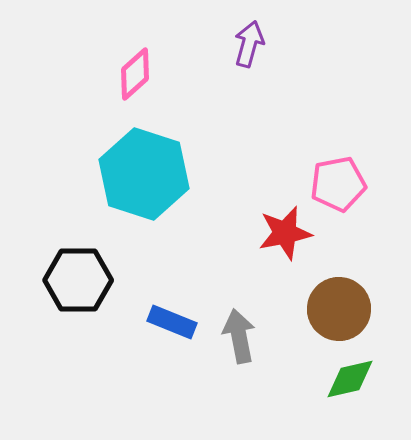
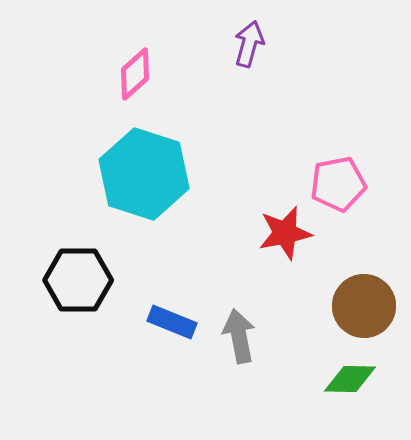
brown circle: moved 25 px right, 3 px up
green diamond: rotated 14 degrees clockwise
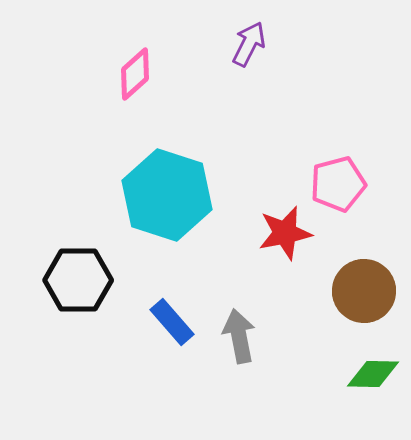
purple arrow: rotated 12 degrees clockwise
cyan hexagon: moved 23 px right, 21 px down
pink pentagon: rotated 4 degrees counterclockwise
brown circle: moved 15 px up
blue rectangle: rotated 27 degrees clockwise
green diamond: moved 23 px right, 5 px up
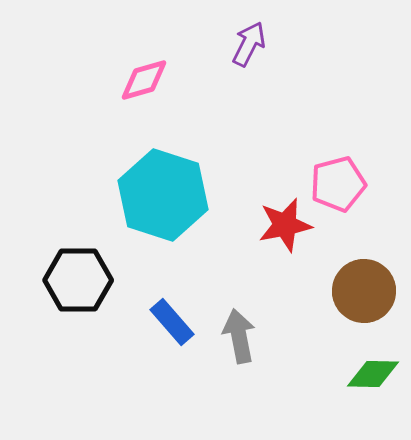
pink diamond: moved 9 px right, 6 px down; rotated 26 degrees clockwise
cyan hexagon: moved 4 px left
red star: moved 8 px up
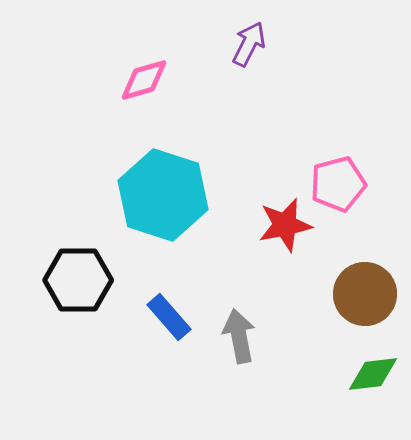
brown circle: moved 1 px right, 3 px down
blue rectangle: moved 3 px left, 5 px up
green diamond: rotated 8 degrees counterclockwise
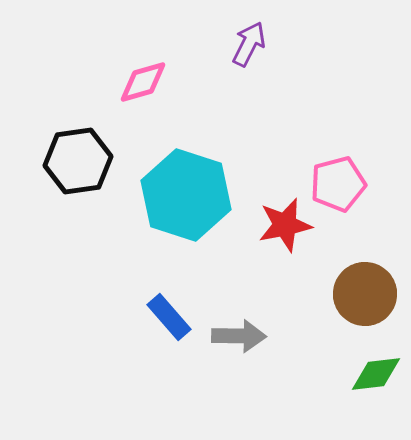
pink diamond: moved 1 px left, 2 px down
cyan hexagon: moved 23 px right
black hexagon: moved 119 px up; rotated 8 degrees counterclockwise
gray arrow: rotated 102 degrees clockwise
green diamond: moved 3 px right
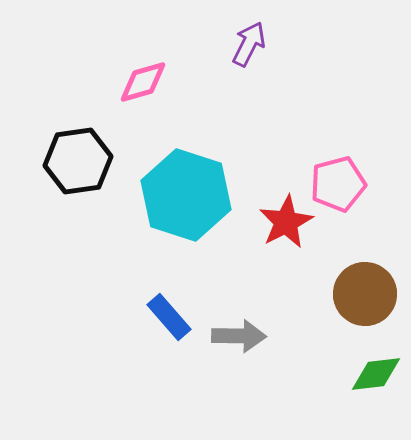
red star: moved 1 px right, 3 px up; rotated 16 degrees counterclockwise
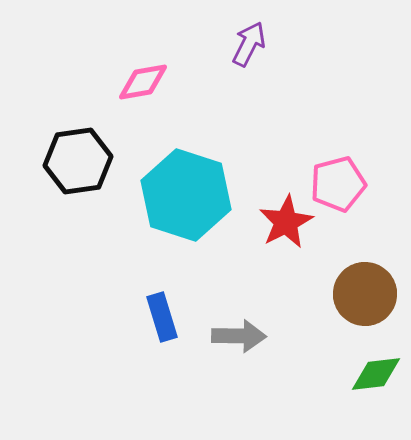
pink diamond: rotated 6 degrees clockwise
blue rectangle: moved 7 px left; rotated 24 degrees clockwise
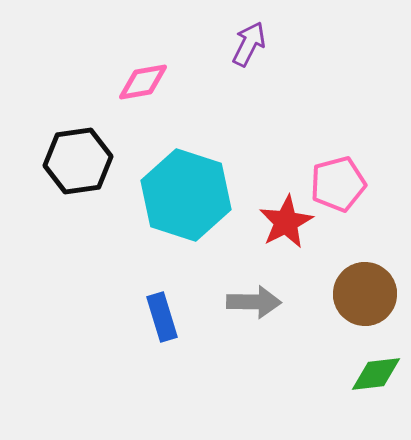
gray arrow: moved 15 px right, 34 px up
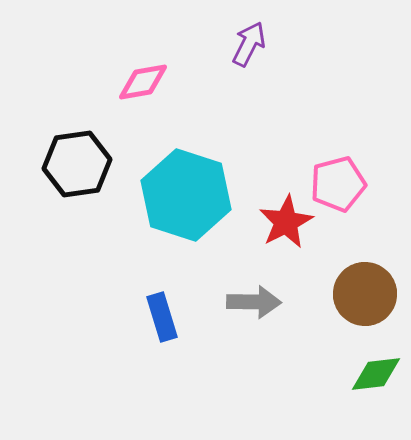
black hexagon: moved 1 px left, 3 px down
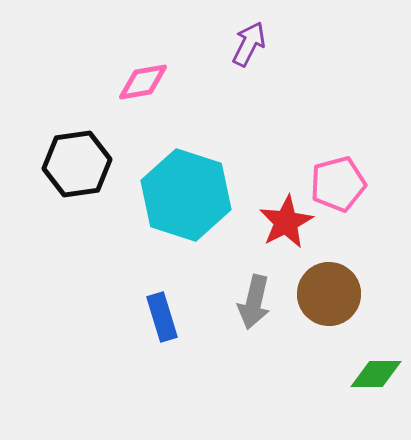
brown circle: moved 36 px left
gray arrow: rotated 102 degrees clockwise
green diamond: rotated 6 degrees clockwise
